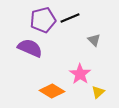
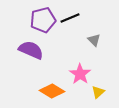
purple semicircle: moved 1 px right, 2 px down
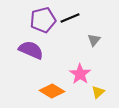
gray triangle: rotated 24 degrees clockwise
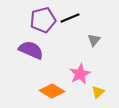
pink star: rotated 10 degrees clockwise
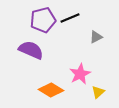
gray triangle: moved 2 px right, 3 px up; rotated 24 degrees clockwise
orange diamond: moved 1 px left, 1 px up
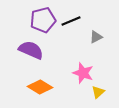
black line: moved 1 px right, 3 px down
pink star: moved 3 px right, 1 px up; rotated 25 degrees counterclockwise
orange diamond: moved 11 px left, 3 px up
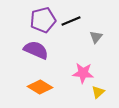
gray triangle: rotated 24 degrees counterclockwise
purple semicircle: moved 5 px right
pink star: rotated 15 degrees counterclockwise
